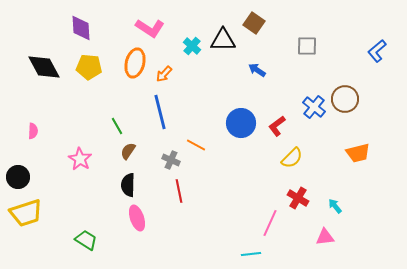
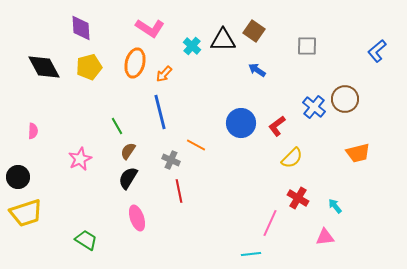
brown square: moved 8 px down
yellow pentagon: rotated 20 degrees counterclockwise
pink star: rotated 15 degrees clockwise
black semicircle: moved 7 px up; rotated 30 degrees clockwise
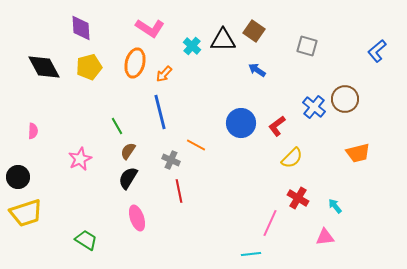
gray square: rotated 15 degrees clockwise
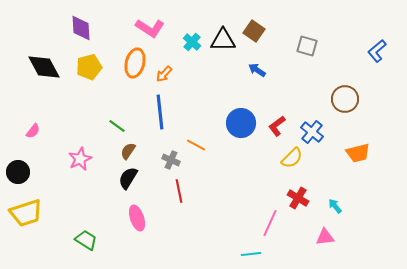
cyan cross: moved 4 px up
blue cross: moved 2 px left, 25 px down
blue line: rotated 8 degrees clockwise
green line: rotated 24 degrees counterclockwise
pink semicircle: rotated 35 degrees clockwise
black circle: moved 5 px up
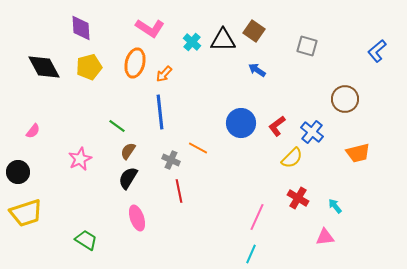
orange line: moved 2 px right, 3 px down
pink line: moved 13 px left, 6 px up
cyan line: rotated 60 degrees counterclockwise
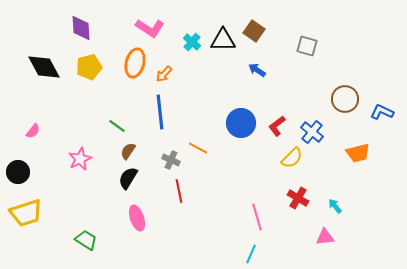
blue L-shape: moved 5 px right, 61 px down; rotated 65 degrees clockwise
pink line: rotated 40 degrees counterclockwise
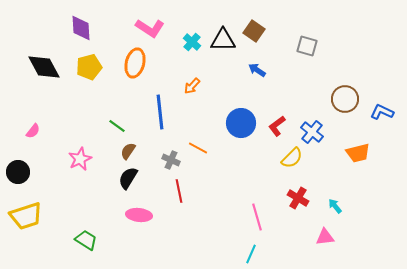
orange arrow: moved 28 px right, 12 px down
yellow trapezoid: moved 3 px down
pink ellipse: moved 2 px right, 3 px up; rotated 65 degrees counterclockwise
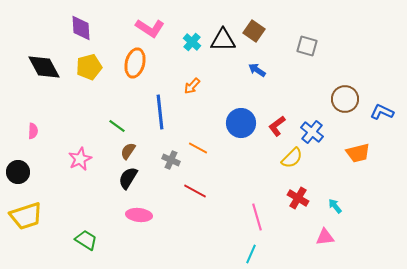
pink semicircle: rotated 35 degrees counterclockwise
red line: moved 16 px right; rotated 50 degrees counterclockwise
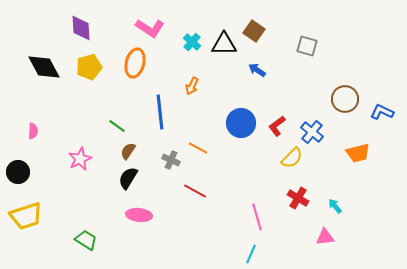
black triangle: moved 1 px right, 4 px down
orange arrow: rotated 18 degrees counterclockwise
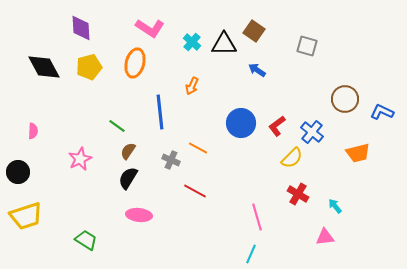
red cross: moved 4 px up
